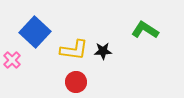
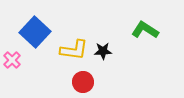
red circle: moved 7 px right
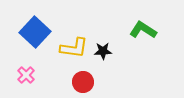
green L-shape: moved 2 px left
yellow L-shape: moved 2 px up
pink cross: moved 14 px right, 15 px down
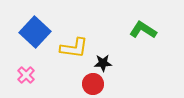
black star: moved 12 px down
red circle: moved 10 px right, 2 px down
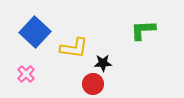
green L-shape: rotated 36 degrees counterclockwise
pink cross: moved 1 px up
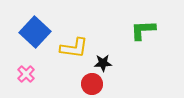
red circle: moved 1 px left
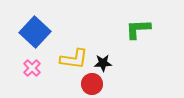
green L-shape: moved 5 px left, 1 px up
yellow L-shape: moved 11 px down
pink cross: moved 6 px right, 6 px up
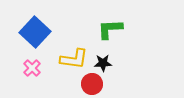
green L-shape: moved 28 px left
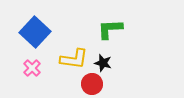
black star: rotated 18 degrees clockwise
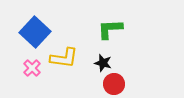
yellow L-shape: moved 10 px left, 1 px up
red circle: moved 22 px right
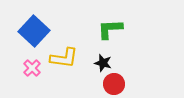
blue square: moved 1 px left, 1 px up
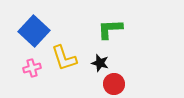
yellow L-shape: rotated 64 degrees clockwise
black star: moved 3 px left
pink cross: rotated 30 degrees clockwise
